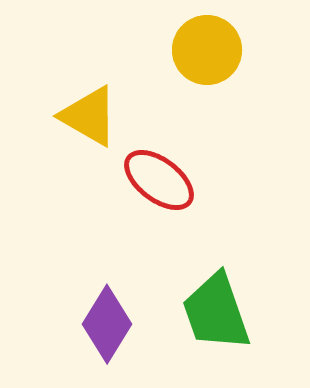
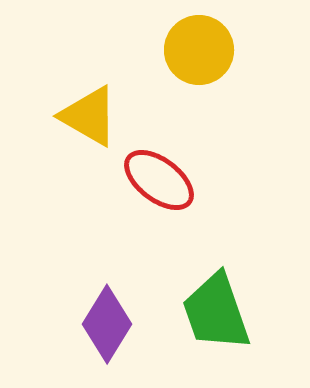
yellow circle: moved 8 px left
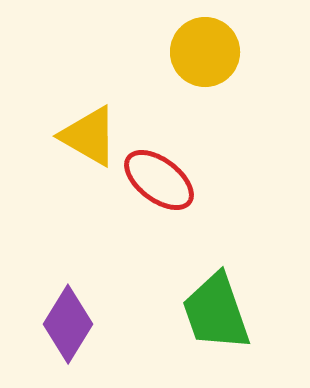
yellow circle: moved 6 px right, 2 px down
yellow triangle: moved 20 px down
purple diamond: moved 39 px left
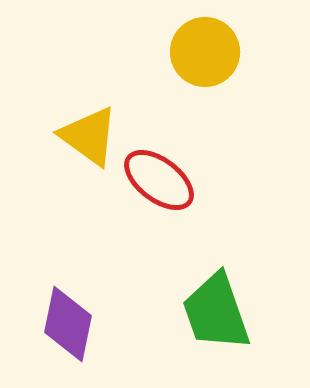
yellow triangle: rotated 6 degrees clockwise
purple diamond: rotated 20 degrees counterclockwise
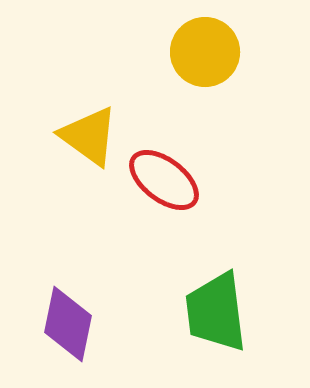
red ellipse: moved 5 px right
green trapezoid: rotated 12 degrees clockwise
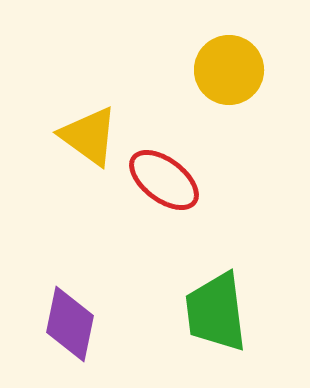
yellow circle: moved 24 px right, 18 px down
purple diamond: moved 2 px right
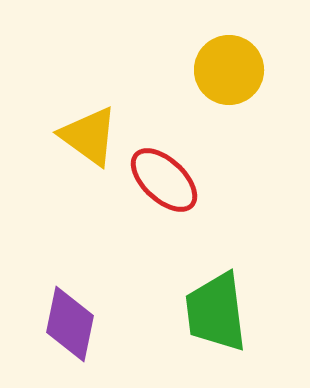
red ellipse: rotated 6 degrees clockwise
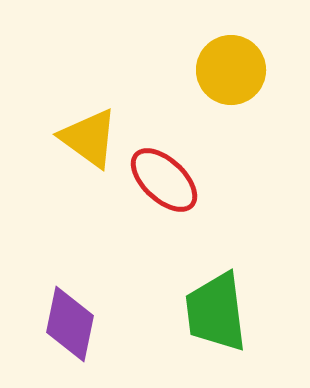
yellow circle: moved 2 px right
yellow triangle: moved 2 px down
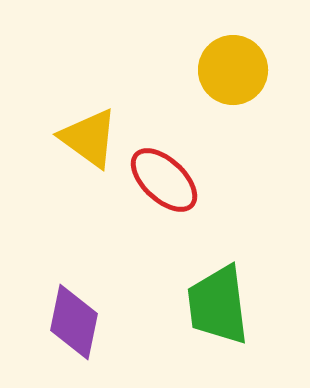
yellow circle: moved 2 px right
green trapezoid: moved 2 px right, 7 px up
purple diamond: moved 4 px right, 2 px up
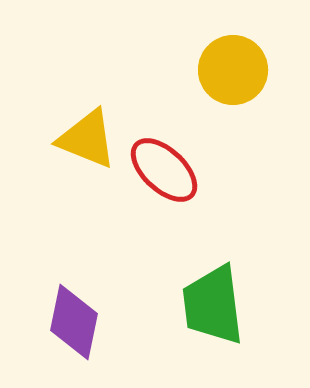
yellow triangle: moved 2 px left, 1 px down; rotated 14 degrees counterclockwise
red ellipse: moved 10 px up
green trapezoid: moved 5 px left
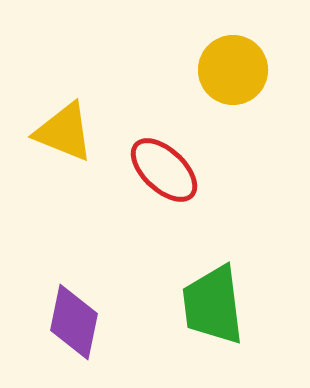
yellow triangle: moved 23 px left, 7 px up
